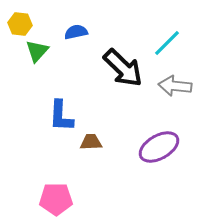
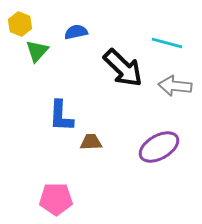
yellow hexagon: rotated 15 degrees clockwise
cyan line: rotated 60 degrees clockwise
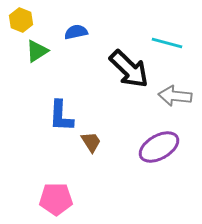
yellow hexagon: moved 1 px right, 4 px up
green triangle: rotated 15 degrees clockwise
black arrow: moved 6 px right, 1 px down
gray arrow: moved 10 px down
brown trapezoid: rotated 60 degrees clockwise
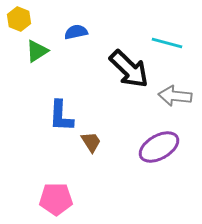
yellow hexagon: moved 2 px left, 1 px up
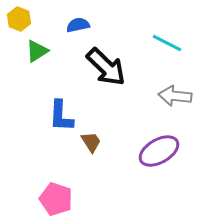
blue semicircle: moved 2 px right, 7 px up
cyan line: rotated 12 degrees clockwise
black arrow: moved 23 px left, 2 px up
purple ellipse: moved 4 px down
pink pentagon: rotated 20 degrees clockwise
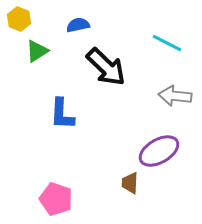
blue L-shape: moved 1 px right, 2 px up
brown trapezoid: moved 39 px right, 41 px down; rotated 145 degrees counterclockwise
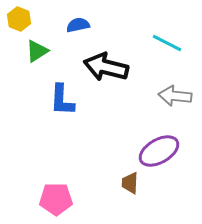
black arrow: rotated 150 degrees clockwise
blue L-shape: moved 14 px up
pink pentagon: rotated 20 degrees counterclockwise
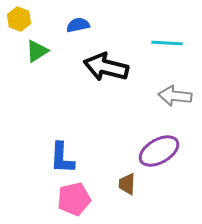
cyan line: rotated 24 degrees counterclockwise
blue L-shape: moved 58 px down
brown trapezoid: moved 3 px left, 1 px down
pink pentagon: moved 18 px right; rotated 12 degrees counterclockwise
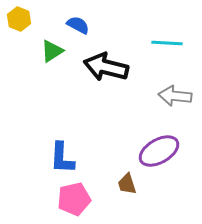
blue semicircle: rotated 40 degrees clockwise
green triangle: moved 15 px right
brown trapezoid: rotated 20 degrees counterclockwise
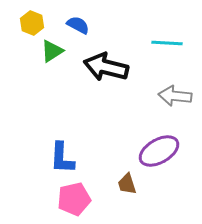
yellow hexagon: moved 13 px right, 4 px down
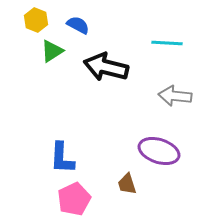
yellow hexagon: moved 4 px right, 3 px up
purple ellipse: rotated 48 degrees clockwise
pink pentagon: rotated 12 degrees counterclockwise
